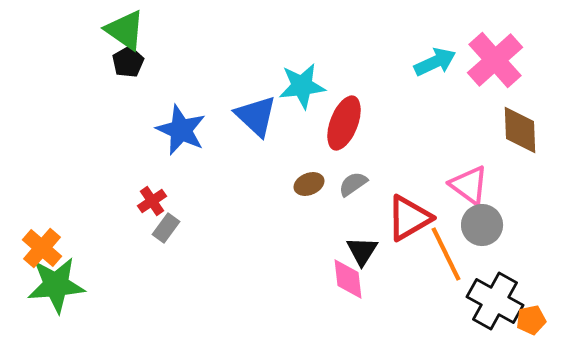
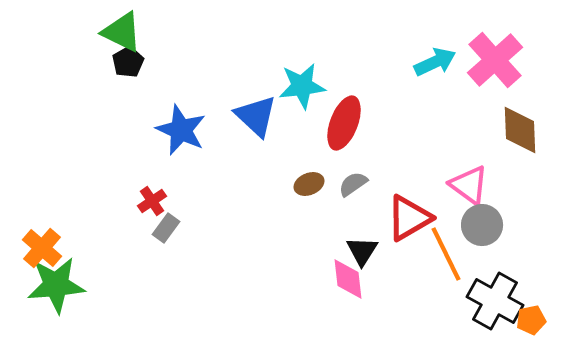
green triangle: moved 3 px left, 2 px down; rotated 9 degrees counterclockwise
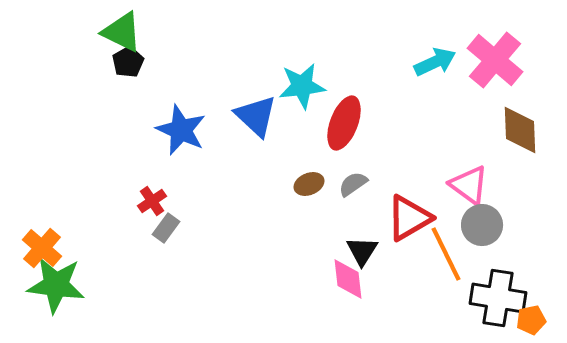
pink cross: rotated 8 degrees counterclockwise
green star: rotated 12 degrees clockwise
black cross: moved 3 px right, 3 px up; rotated 20 degrees counterclockwise
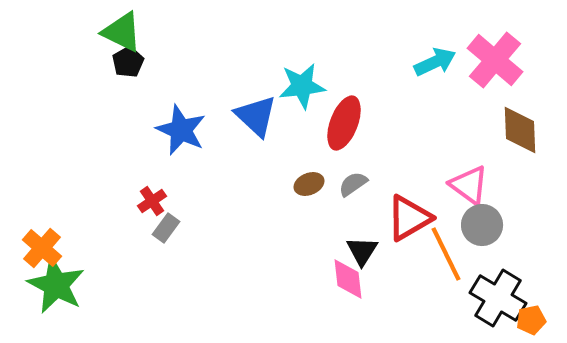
green star: rotated 20 degrees clockwise
black cross: rotated 22 degrees clockwise
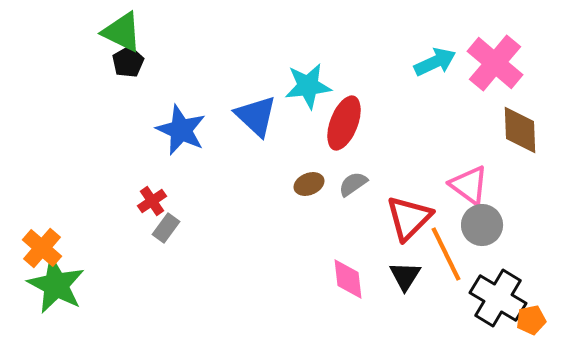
pink cross: moved 3 px down
cyan star: moved 6 px right
red triangle: rotated 15 degrees counterclockwise
black triangle: moved 43 px right, 25 px down
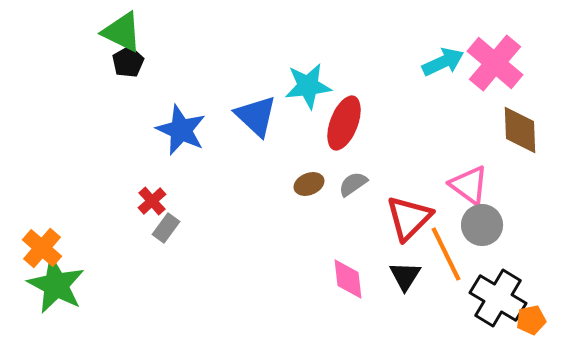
cyan arrow: moved 8 px right
red cross: rotated 8 degrees counterclockwise
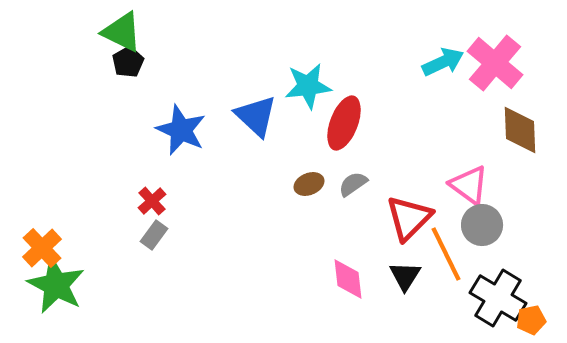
gray rectangle: moved 12 px left, 7 px down
orange cross: rotated 6 degrees clockwise
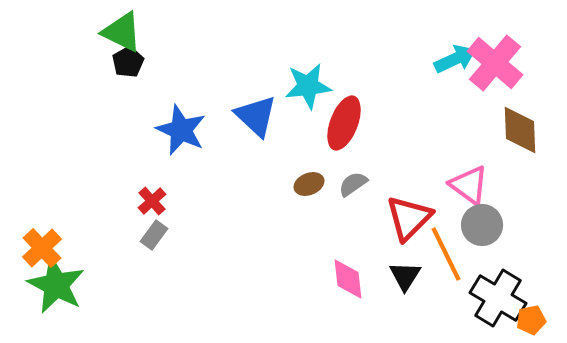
cyan arrow: moved 12 px right, 3 px up
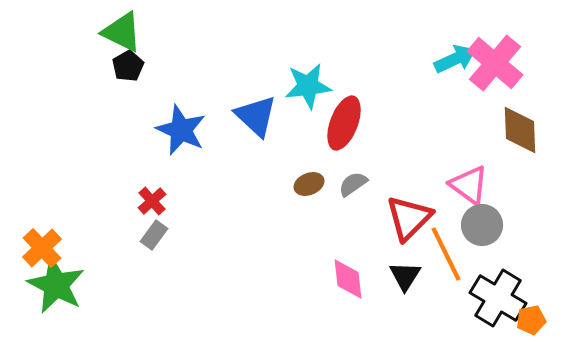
black pentagon: moved 4 px down
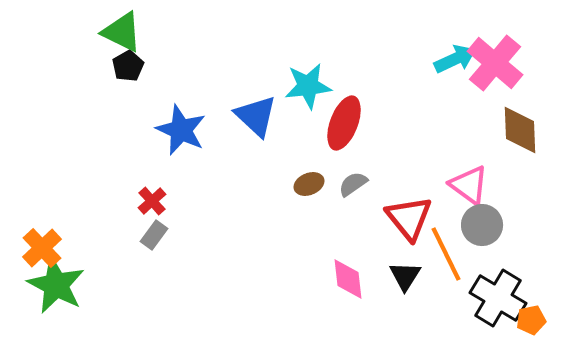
red triangle: rotated 24 degrees counterclockwise
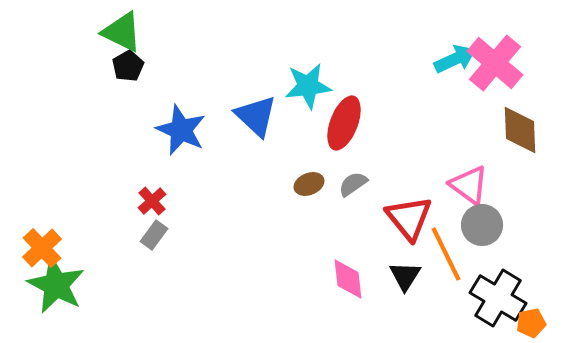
orange pentagon: moved 3 px down
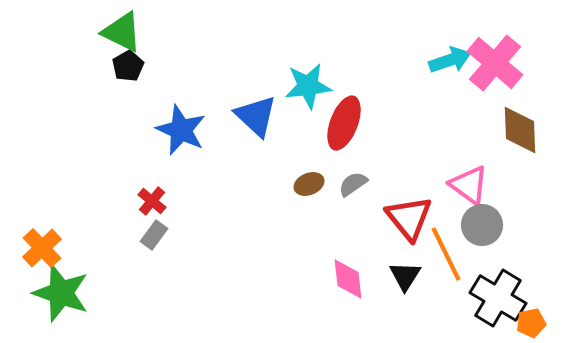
cyan arrow: moved 5 px left, 1 px down; rotated 6 degrees clockwise
red cross: rotated 8 degrees counterclockwise
green star: moved 5 px right, 8 px down; rotated 8 degrees counterclockwise
